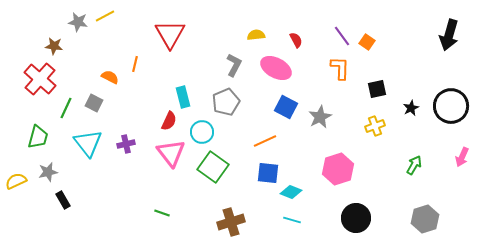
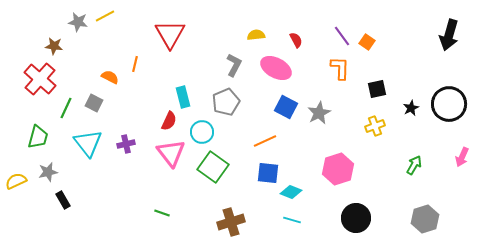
black circle at (451, 106): moved 2 px left, 2 px up
gray star at (320, 117): moved 1 px left, 4 px up
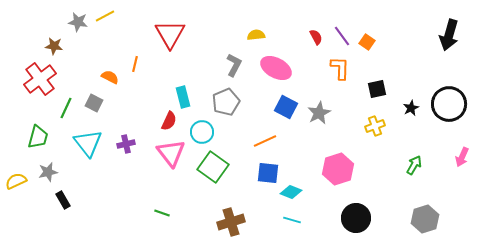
red semicircle at (296, 40): moved 20 px right, 3 px up
red cross at (40, 79): rotated 12 degrees clockwise
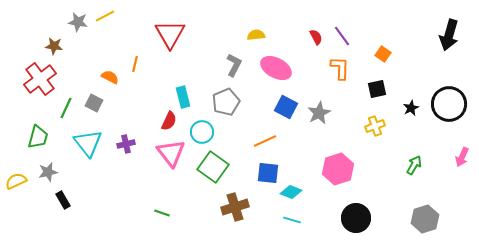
orange square at (367, 42): moved 16 px right, 12 px down
brown cross at (231, 222): moved 4 px right, 15 px up
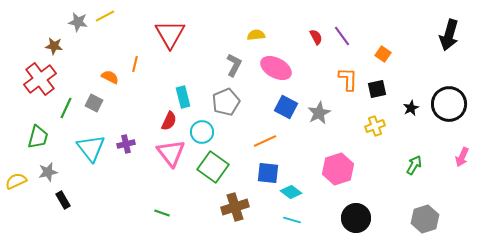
orange L-shape at (340, 68): moved 8 px right, 11 px down
cyan triangle at (88, 143): moved 3 px right, 5 px down
cyan diamond at (291, 192): rotated 15 degrees clockwise
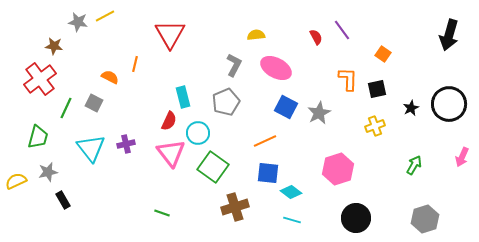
purple line at (342, 36): moved 6 px up
cyan circle at (202, 132): moved 4 px left, 1 px down
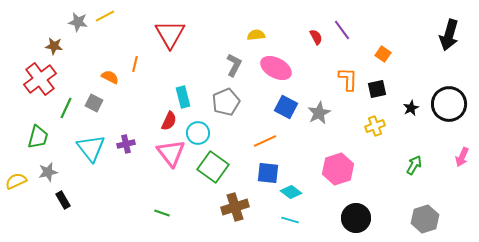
cyan line at (292, 220): moved 2 px left
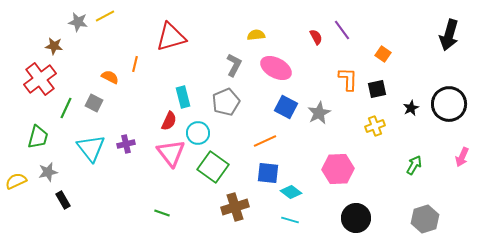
red triangle at (170, 34): moved 1 px right, 3 px down; rotated 44 degrees clockwise
pink hexagon at (338, 169): rotated 16 degrees clockwise
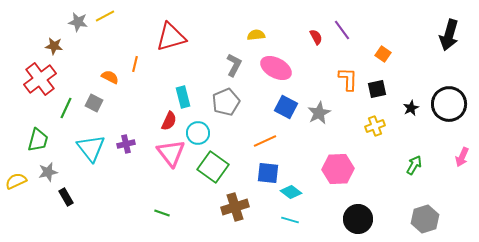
green trapezoid at (38, 137): moved 3 px down
black rectangle at (63, 200): moved 3 px right, 3 px up
black circle at (356, 218): moved 2 px right, 1 px down
